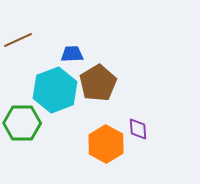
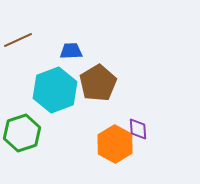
blue trapezoid: moved 1 px left, 3 px up
green hexagon: moved 10 px down; rotated 18 degrees counterclockwise
orange hexagon: moved 9 px right
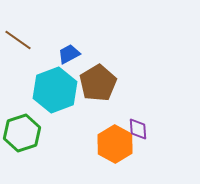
brown line: rotated 60 degrees clockwise
blue trapezoid: moved 2 px left, 3 px down; rotated 25 degrees counterclockwise
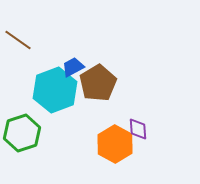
blue trapezoid: moved 4 px right, 13 px down
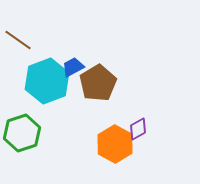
cyan hexagon: moved 8 px left, 9 px up
purple diamond: rotated 65 degrees clockwise
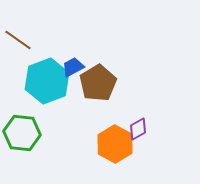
green hexagon: rotated 24 degrees clockwise
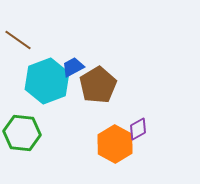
brown pentagon: moved 2 px down
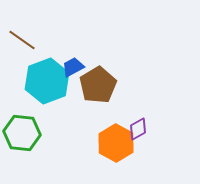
brown line: moved 4 px right
orange hexagon: moved 1 px right, 1 px up
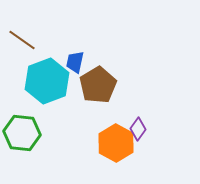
blue trapezoid: moved 2 px right, 5 px up; rotated 50 degrees counterclockwise
purple diamond: rotated 25 degrees counterclockwise
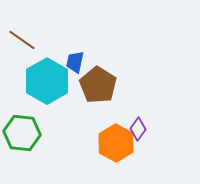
cyan hexagon: rotated 9 degrees counterclockwise
brown pentagon: rotated 9 degrees counterclockwise
